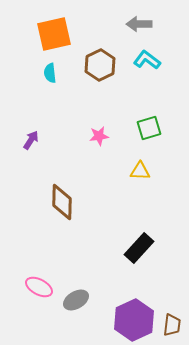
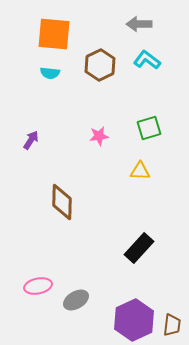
orange square: rotated 18 degrees clockwise
cyan semicircle: rotated 78 degrees counterclockwise
pink ellipse: moved 1 px left, 1 px up; rotated 40 degrees counterclockwise
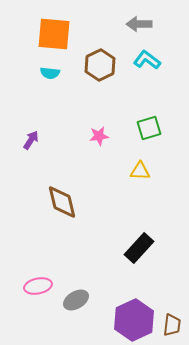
brown diamond: rotated 15 degrees counterclockwise
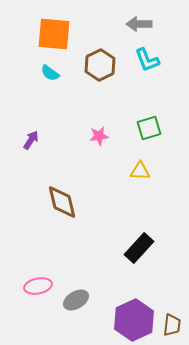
cyan L-shape: rotated 148 degrees counterclockwise
cyan semicircle: rotated 30 degrees clockwise
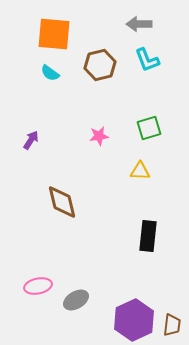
brown hexagon: rotated 12 degrees clockwise
black rectangle: moved 9 px right, 12 px up; rotated 36 degrees counterclockwise
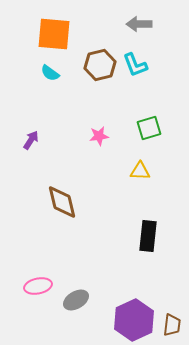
cyan L-shape: moved 12 px left, 5 px down
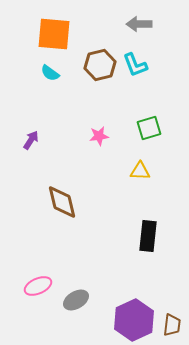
pink ellipse: rotated 12 degrees counterclockwise
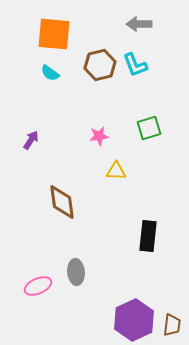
yellow triangle: moved 24 px left
brown diamond: rotated 6 degrees clockwise
gray ellipse: moved 28 px up; rotated 65 degrees counterclockwise
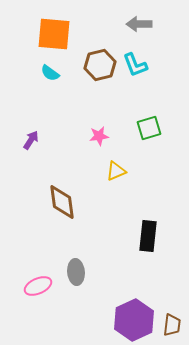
yellow triangle: rotated 25 degrees counterclockwise
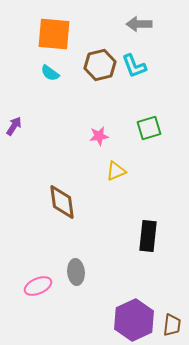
cyan L-shape: moved 1 px left, 1 px down
purple arrow: moved 17 px left, 14 px up
